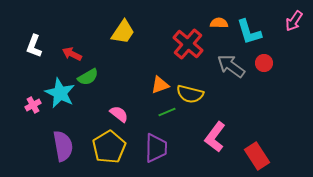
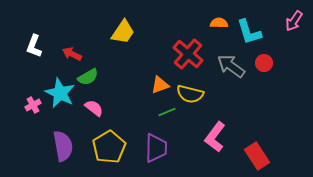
red cross: moved 10 px down
pink semicircle: moved 25 px left, 6 px up
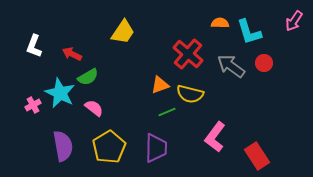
orange semicircle: moved 1 px right
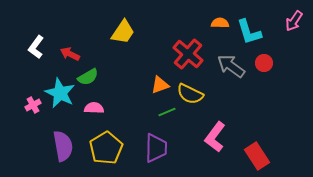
white L-shape: moved 2 px right, 1 px down; rotated 15 degrees clockwise
red arrow: moved 2 px left
yellow semicircle: rotated 12 degrees clockwise
pink semicircle: rotated 36 degrees counterclockwise
yellow pentagon: moved 3 px left, 1 px down
